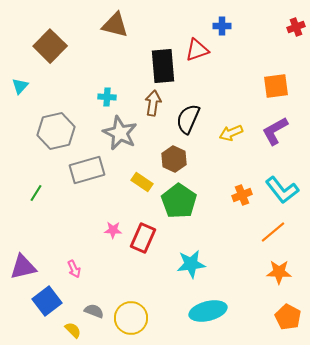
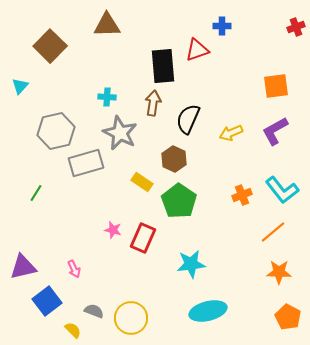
brown triangle: moved 8 px left; rotated 16 degrees counterclockwise
gray rectangle: moved 1 px left, 7 px up
pink star: rotated 12 degrees clockwise
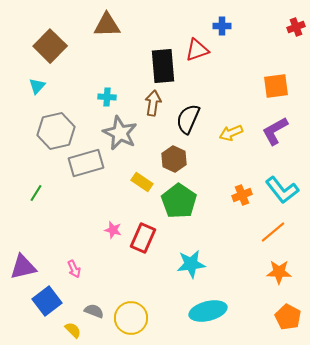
cyan triangle: moved 17 px right
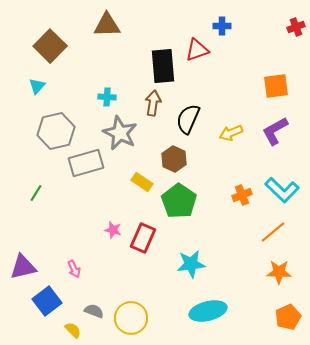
cyan L-shape: rotated 8 degrees counterclockwise
orange pentagon: rotated 20 degrees clockwise
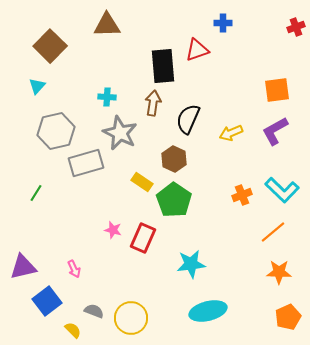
blue cross: moved 1 px right, 3 px up
orange square: moved 1 px right, 4 px down
green pentagon: moved 5 px left, 1 px up
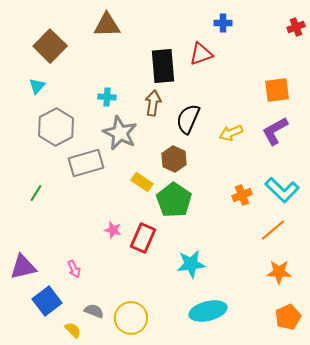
red triangle: moved 4 px right, 4 px down
gray hexagon: moved 4 px up; rotated 15 degrees counterclockwise
orange line: moved 2 px up
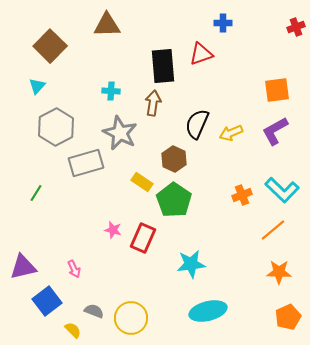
cyan cross: moved 4 px right, 6 px up
black semicircle: moved 9 px right, 5 px down
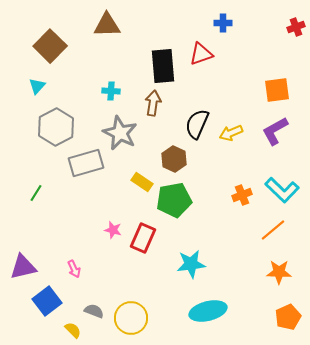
green pentagon: rotated 28 degrees clockwise
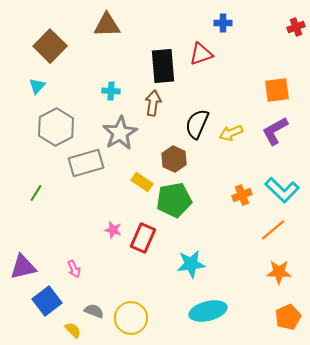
gray star: rotated 16 degrees clockwise
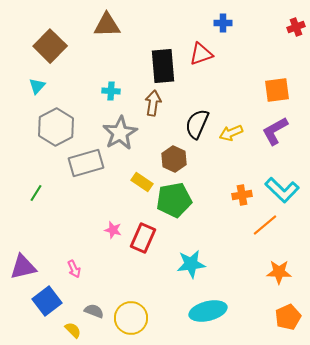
orange cross: rotated 12 degrees clockwise
orange line: moved 8 px left, 5 px up
